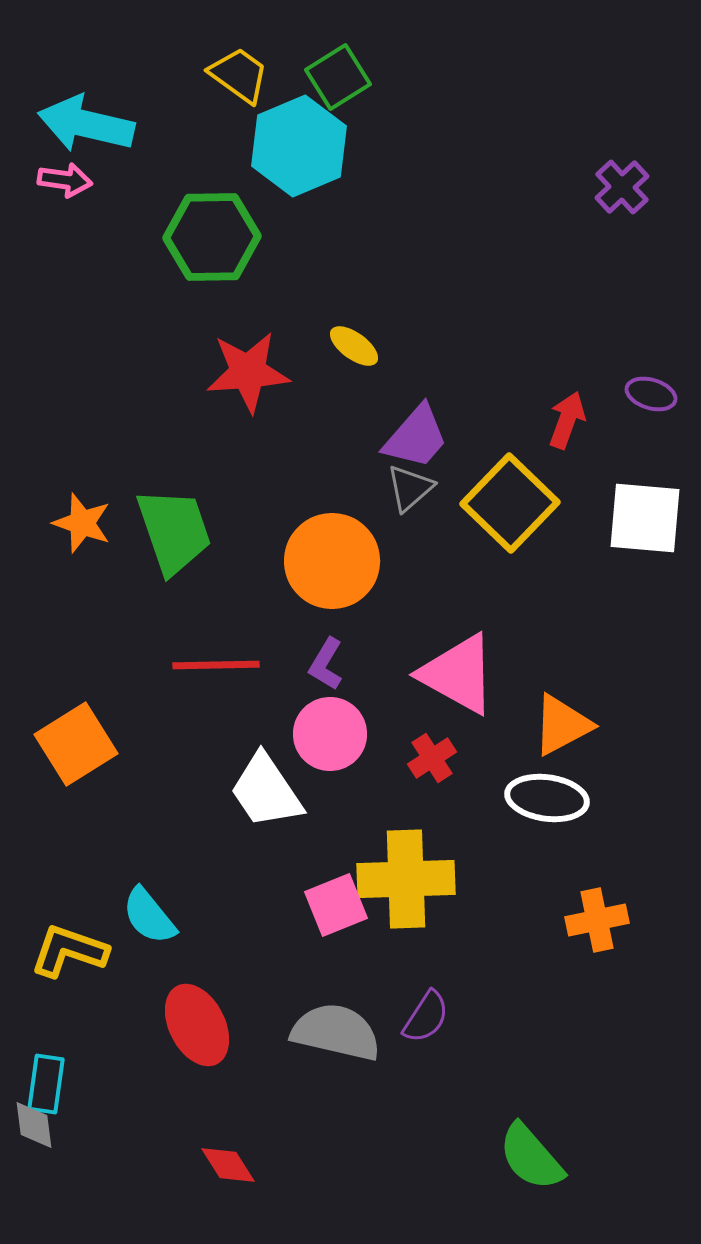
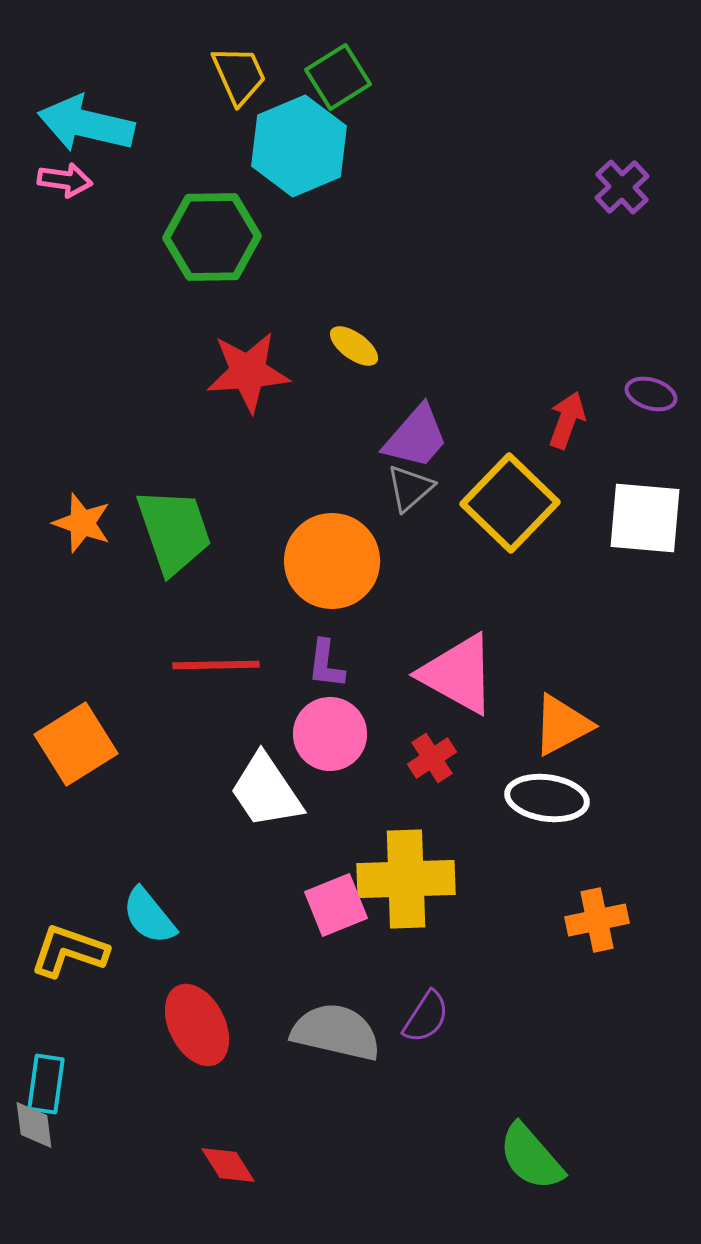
yellow trapezoid: rotated 30 degrees clockwise
purple L-shape: rotated 24 degrees counterclockwise
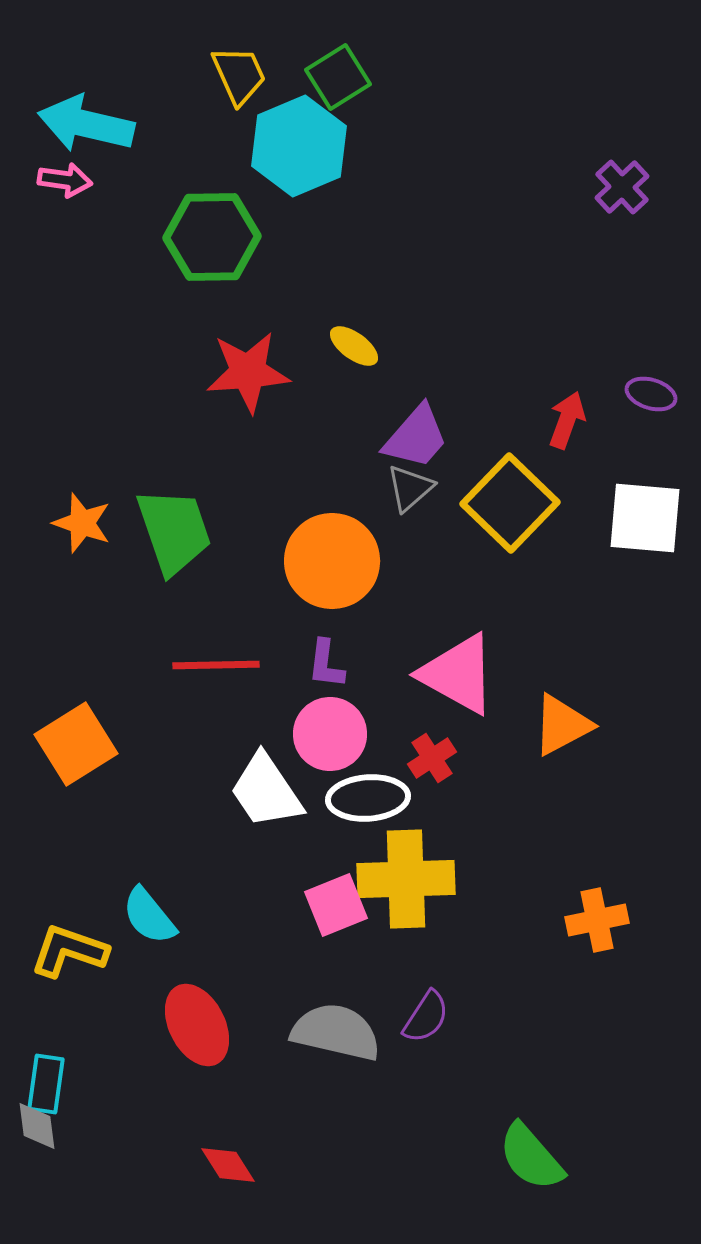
white ellipse: moved 179 px left; rotated 12 degrees counterclockwise
gray diamond: moved 3 px right, 1 px down
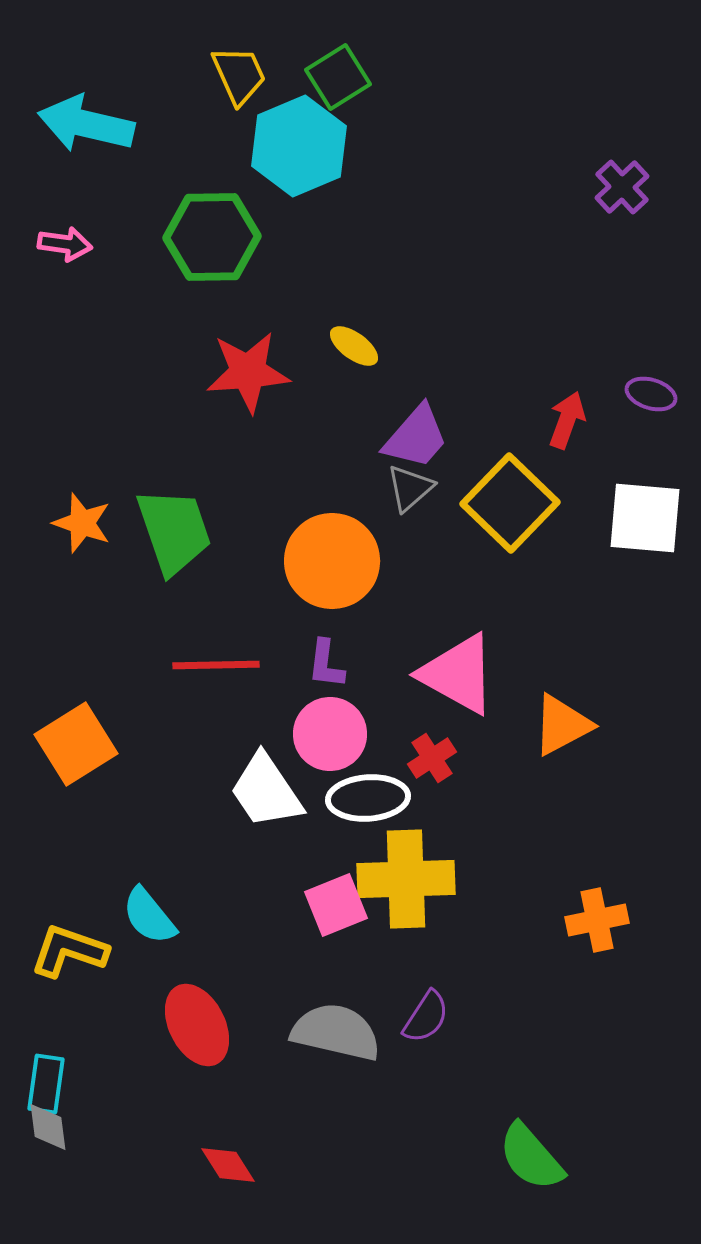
pink arrow: moved 64 px down
gray diamond: moved 11 px right, 1 px down
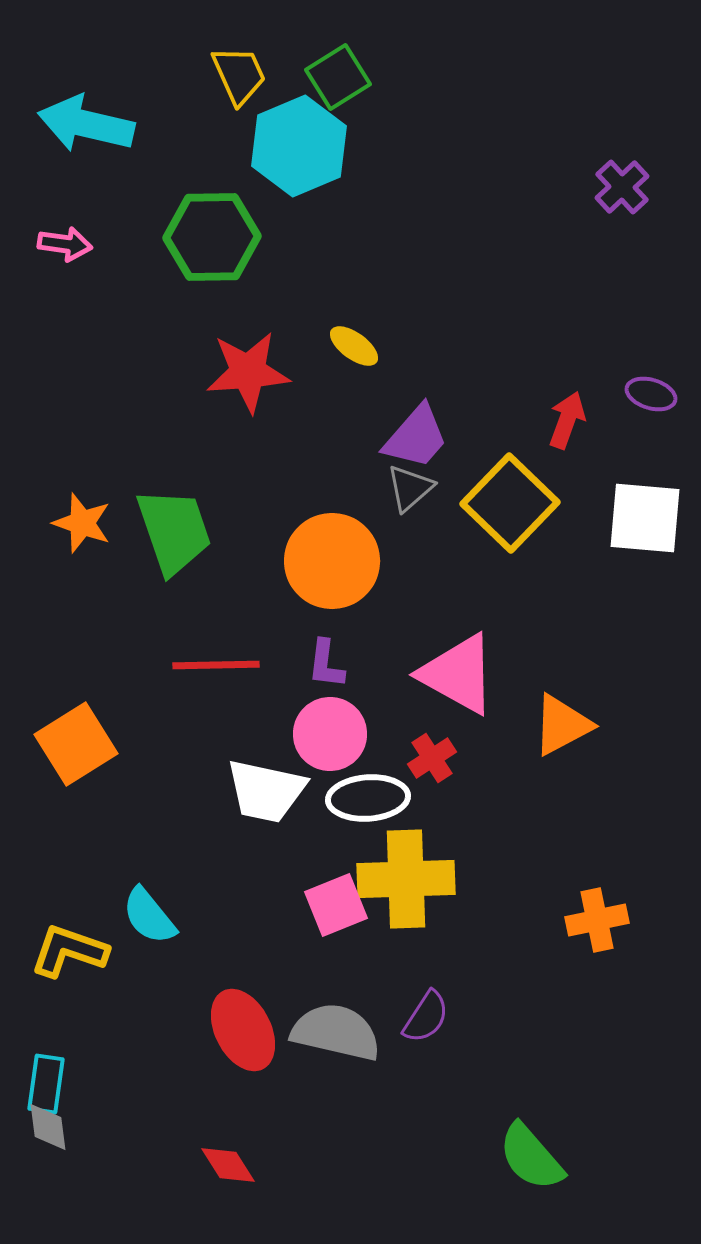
white trapezoid: rotated 44 degrees counterclockwise
red ellipse: moved 46 px right, 5 px down
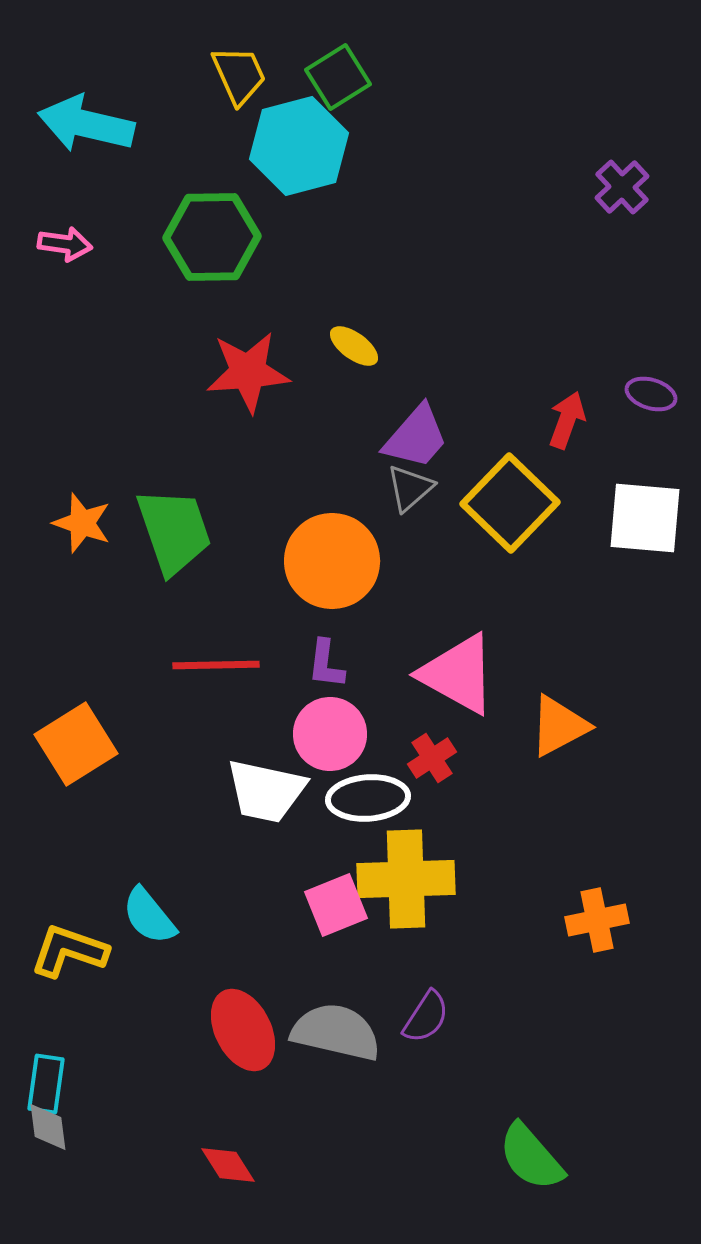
cyan hexagon: rotated 8 degrees clockwise
orange triangle: moved 3 px left, 1 px down
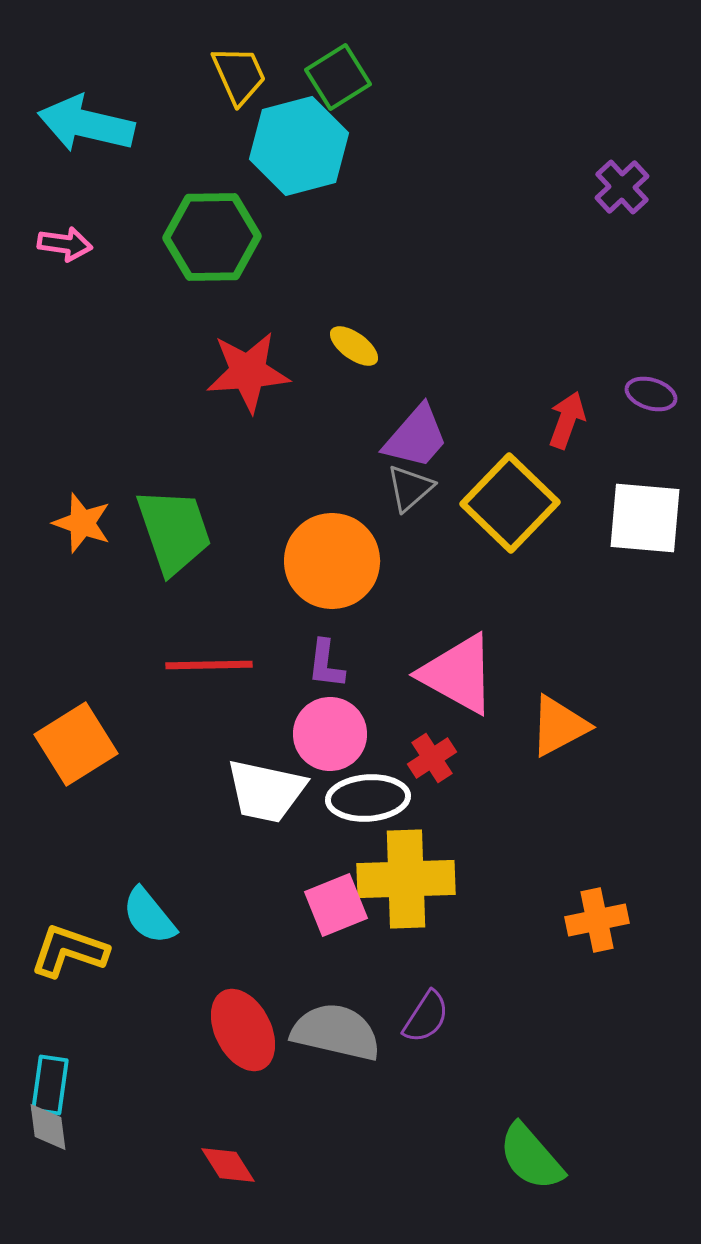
red line: moved 7 px left
cyan rectangle: moved 4 px right, 1 px down
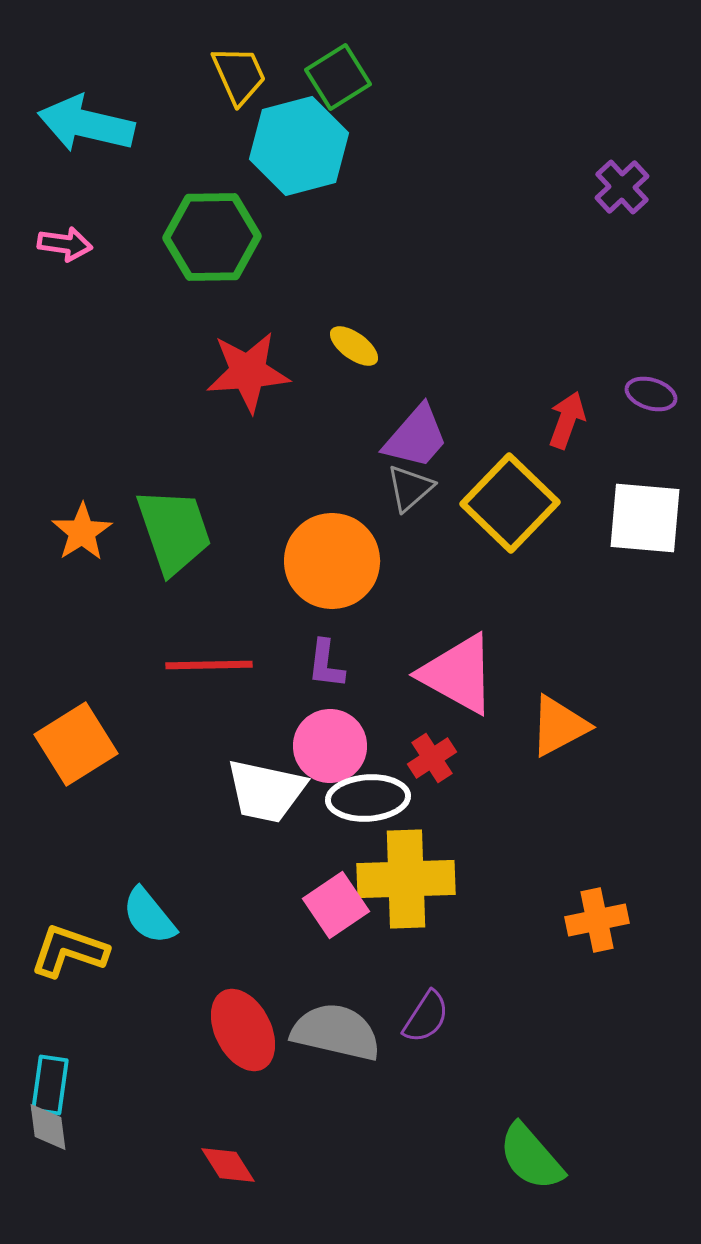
orange star: moved 9 px down; rotated 20 degrees clockwise
pink circle: moved 12 px down
pink square: rotated 12 degrees counterclockwise
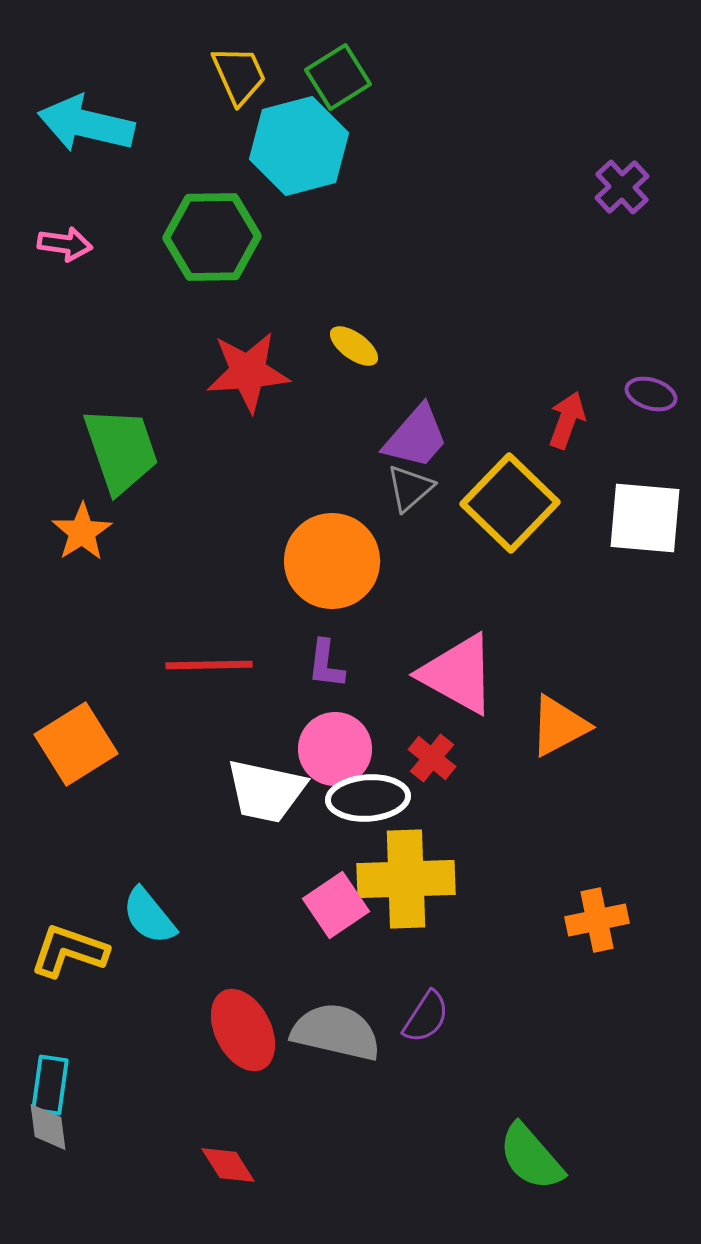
green trapezoid: moved 53 px left, 81 px up
pink circle: moved 5 px right, 3 px down
red cross: rotated 18 degrees counterclockwise
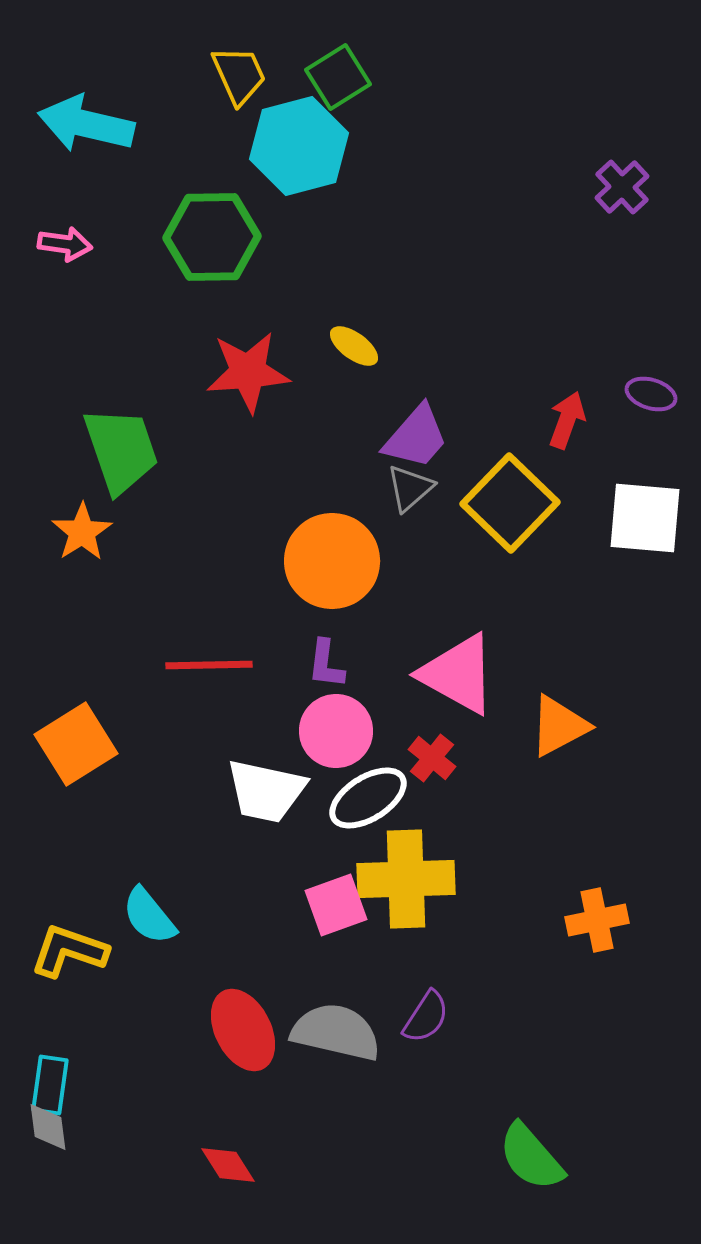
pink circle: moved 1 px right, 18 px up
white ellipse: rotated 28 degrees counterclockwise
pink square: rotated 14 degrees clockwise
